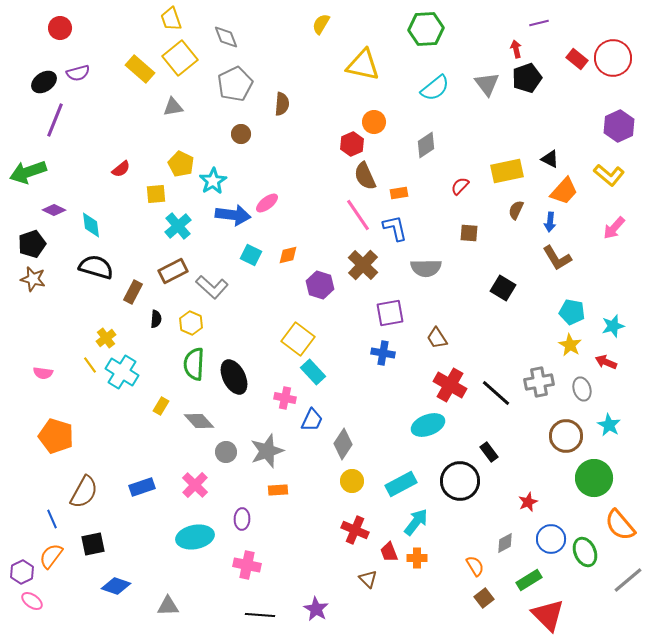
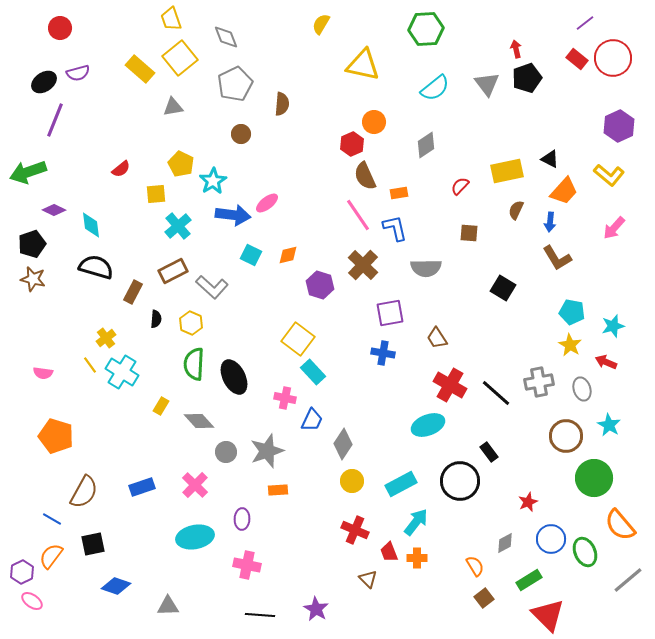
purple line at (539, 23): moved 46 px right; rotated 24 degrees counterclockwise
blue line at (52, 519): rotated 36 degrees counterclockwise
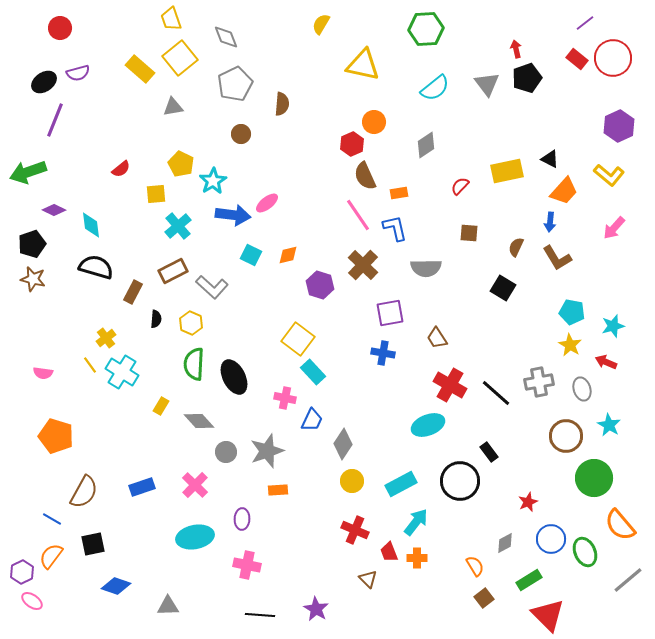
brown semicircle at (516, 210): moved 37 px down
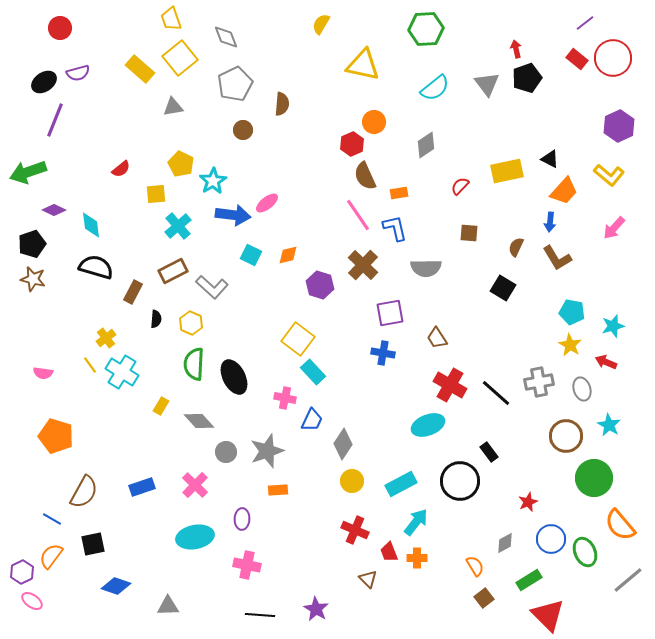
brown circle at (241, 134): moved 2 px right, 4 px up
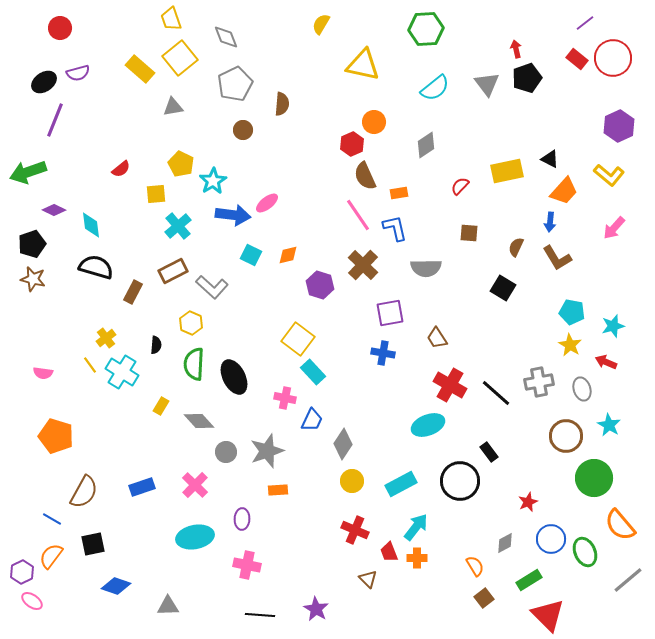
black semicircle at (156, 319): moved 26 px down
cyan arrow at (416, 522): moved 5 px down
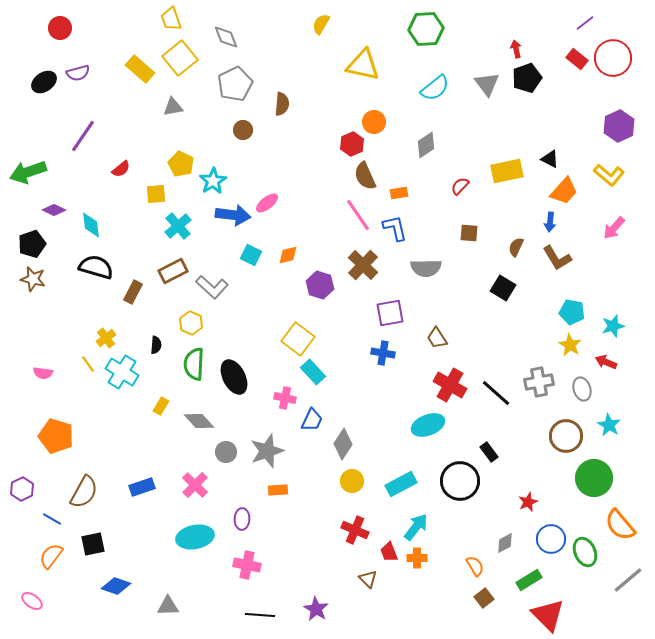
purple line at (55, 120): moved 28 px right, 16 px down; rotated 12 degrees clockwise
yellow line at (90, 365): moved 2 px left, 1 px up
purple hexagon at (22, 572): moved 83 px up
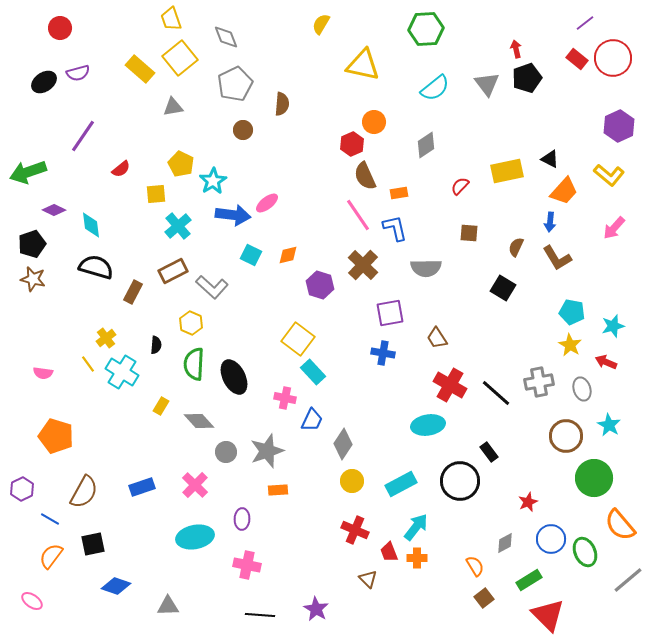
cyan ellipse at (428, 425): rotated 12 degrees clockwise
blue line at (52, 519): moved 2 px left
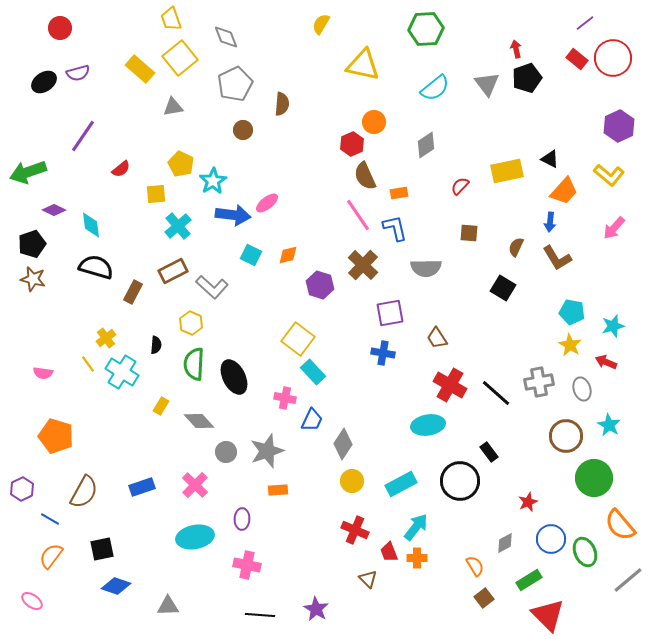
black square at (93, 544): moved 9 px right, 5 px down
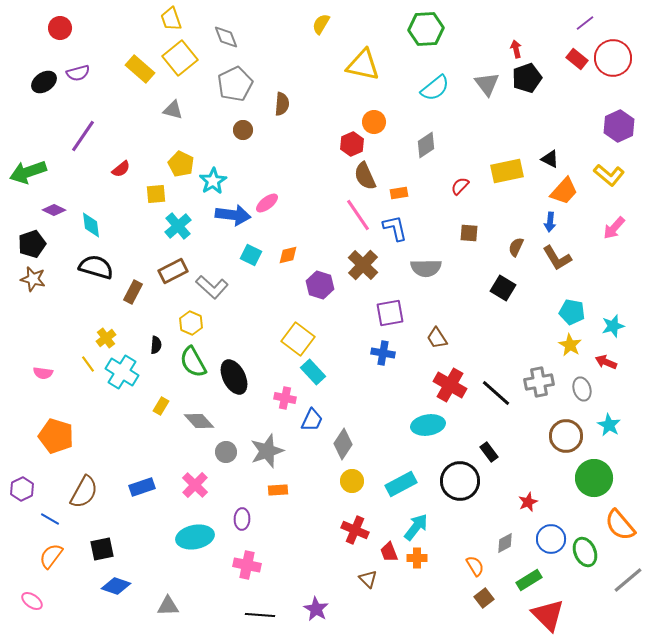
gray triangle at (173, 107): moved 3 px down; rotated 25 degrees clockwise
green semicircle at (194, 364): moved 1 px left, 2 px up; rotated 32 degrees counterclockwise
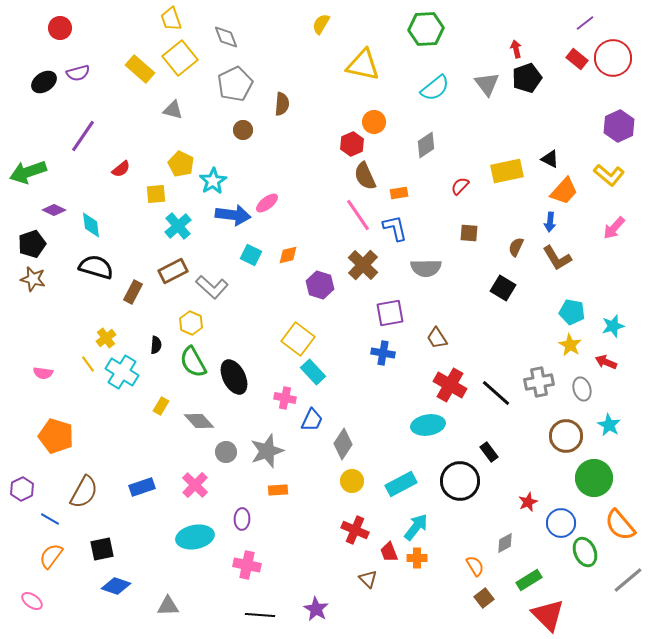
blue circle at (551, 539): moved 10 px right, 16 px up
